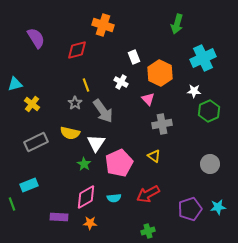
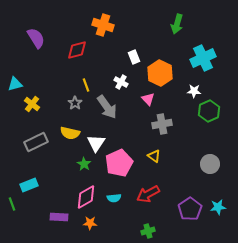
gray arrow: moved 4 px right, 4 px up
purple pentagon: rotated 15 degrees counterclockwise
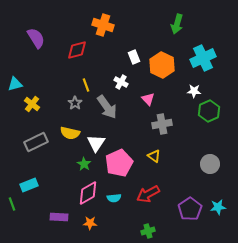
orange hexagon: moved 2 px right, 8 px up
pink diamond: moved 2 px right, 4 px up
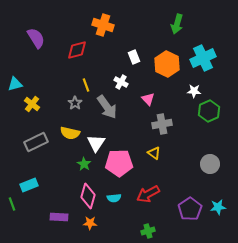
orange hexagon: moved 5 px right, 1 px up
yellow triangle: moved 3 px up
pink pentagon: rotated 24 degrees clockwise
pink diamond: moved 3 px down; rotated 45 degrees counterclockwise
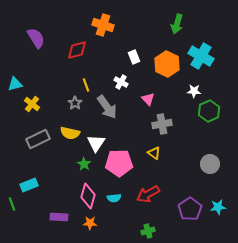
cyan cross: moved 2 px left, 2 px up; rotated 35 degrees counterclockwise
gray rectangle: moved 2 px right, 3 px up
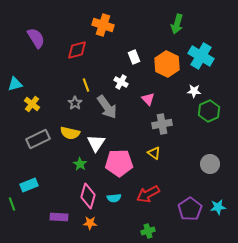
green star: moved 4 px left
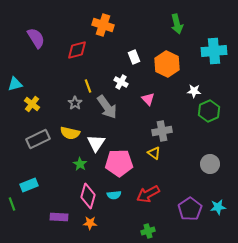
green arrow: rotated 30 degrees counterclockwise
cyan cross: moved 13 px right, 5 px up; rotated 35 degrees counterclockwise
yellow line: moved 2 px right, 1 px down
gray cross: moved 7 px down
cyan semicircle: moved 3 px up
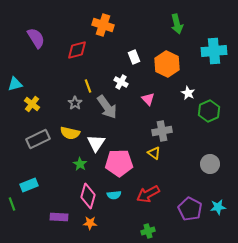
white star: moved 6 px left, 2 px down; rotated 24 degrees clockwise
purple pentagon: rotated 10 degrees counterclockwise
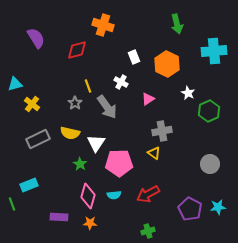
pink triangle: rotated 40 degrees clockwise
